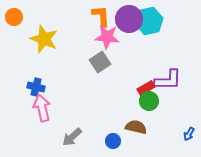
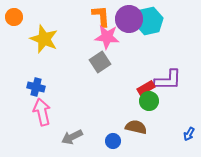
pink arrow: moved 4 px down
gray arrow: rotated 15 degrees clockwise
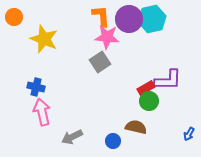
cyan hexagon: moved 3 px right, 2 px up
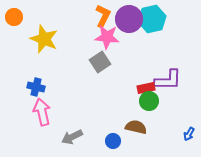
orange L-shape: moved 2 px right; rotated 30 degrees clockwise
red rectangle: rotated 18 degrees clockwise
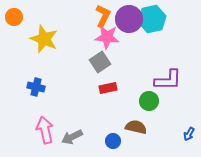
red rectangle: moved 38 px left
pink arrow: moved 3 px right, 18 px down
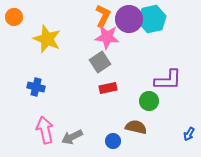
yellow star: moved 3 px right
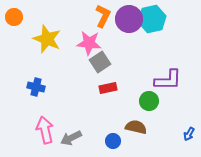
pink star: moved 18 px left, 6 px down
gray arrow: moved 1 px left, 1 px down
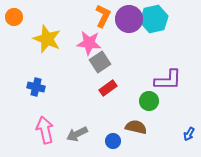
cyan hexagon: moved 2 px right
red rectangle: rotated 24 degrees counterclockwise
gray arrow: moved 6 px right, 4 px up
